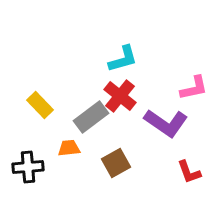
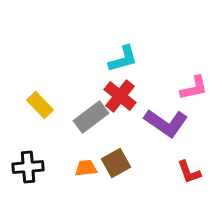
orange trapezoid: moved 17 px right, 20 px down
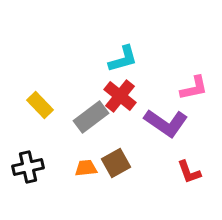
black cross: rotated 8 degrees counterclockwise
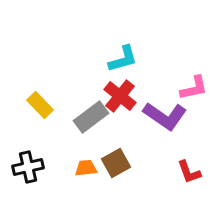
purple L-shape: moved 1 px left, 7 px up
